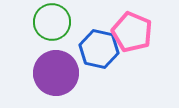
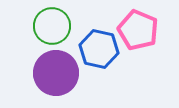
green circle: moved 4 px down
pink pentagon: moved 6 px right, 2 px up
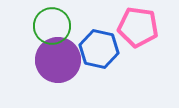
pink pentagon: moved 3 px up; rotated 15 degrees counterclockwise
purple circle: moved 2 px right, 13 px up
